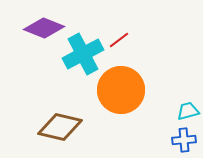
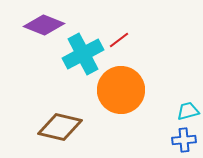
purple diamond: moved 3 px up
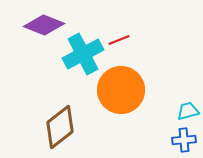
red line: rotated 15 degrees clockwise
brown diamond: rotated 51 degrees counterclockwise
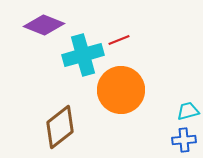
cyan cross: moved 1 px down; rotated 12 degrees clockwise
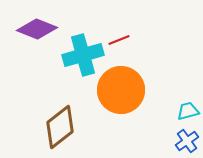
purple diamond: moved 7 px left, 4 px down
blue cross: moved 3 px right, 1 px down; rotated 30 degrees counterclockwise
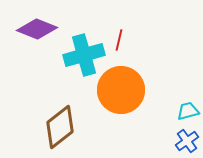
red line: rotated 55 degrees counterclockwise
cyan cross: moved 1 px right
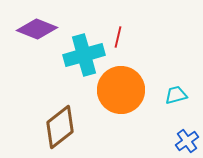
red line: moved 1 px left, 3 px up
cyan trapezoid: moved 12 px left, 16 px up
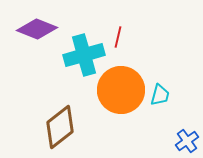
cyan trapezoid: moved 16 px left; rotated 120 degrees clockwise
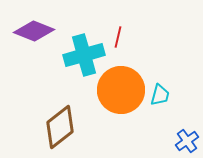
purple diamond: moved 3 px left, 2 px down
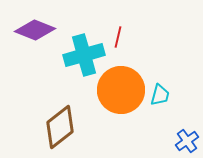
purple diamond: moved 1 px right, 1 px up
